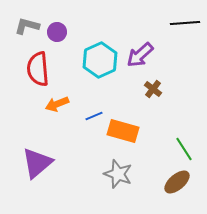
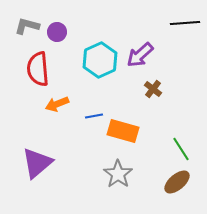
blue line: rotated 12 degrees clockwise
green line: moved 3 px left
gray star: rotated 16 degrees clockwise
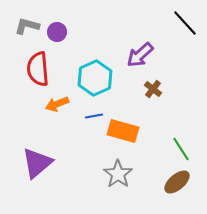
black line: rotated 52 degrees clockwise
cyan hexagon: moved 5 px left, 18 px down
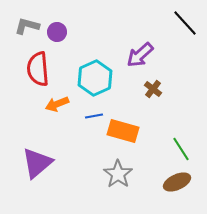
brown ellipse: rotated 16 degrees clockwise
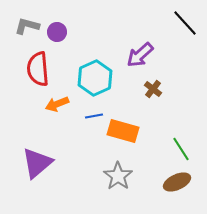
gray star: moved 2 px down
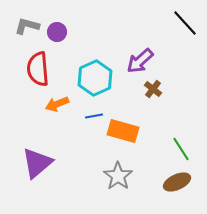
purple arrow: moved 6 px down
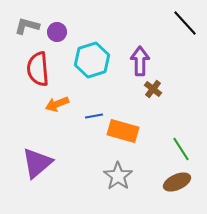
purple arrow: rotated 132 degrees clockwise
cyan hexagon: moved 3 px left, 18 px up; rotated 8 degrees clockwise
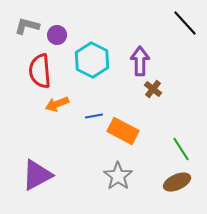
purple circle: moved 3 px down
cyan hexagon: rotated 16 degrees counterclockwise
red semicircle: moved 2 px right, 2 px down
orange rectangle: rotated 12 degrees clockwise
purple triangle: moved 12 px down; rotated 12 degrees clockwise
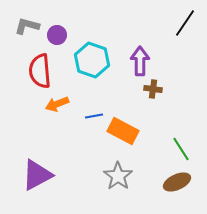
black line: rotated 76 degrees clockwise
cyan hexagon: rotated 8 degrees counterclockwise
brown cross: rotated 30 degrees counterclockwise
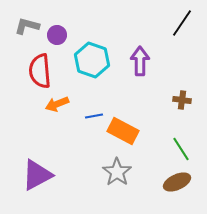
black line: moved 3 px left
brown cross: moved 29 px right, 11 px down
gray star: moved 1 px left, 4 px up
